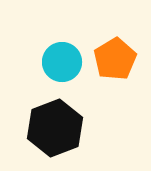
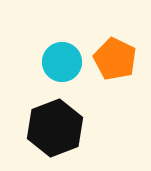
orange pentagon: rotated 15 degrees counterclockwise
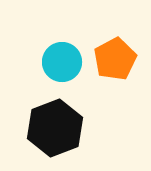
orange pentagon: rotated 18 degrees clockwise
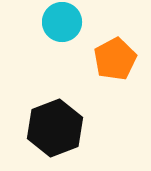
cyan circle: moved 40 px up
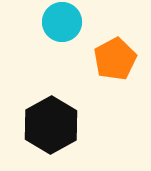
black hexagon: moved 4 px left, 3 px up; rotated 8 degrees counterclockwise
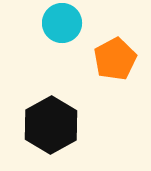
cyan circle: moved 1 px down
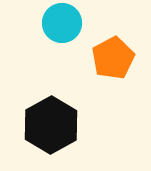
orange pentagon: moved 2 px left, 1 px up
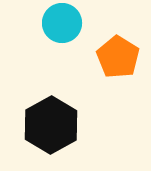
orange pentagon: moved 5 px right, 1 px up; rotated 12 degrees counterclockwise
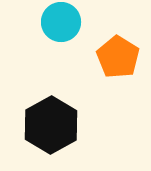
cyan circle: moved 1 px left, 1 px up
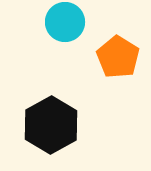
cyan circle: moved 4 px right
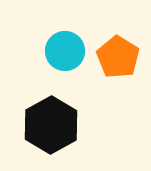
cyan circle: moved 29 px down
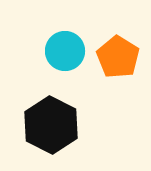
black hexagon: rotated 4 degrees counterclockwise
